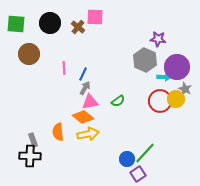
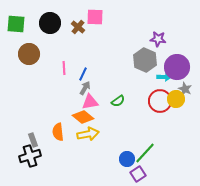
black cross: rotated 20 degrees counterclockwise
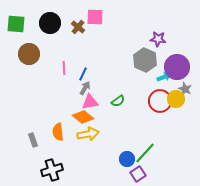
cyan arrow: rotated 24 degrees counterclockwise
black cross: moved 22 px right, 14 px down
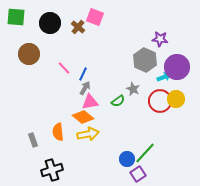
pink square: rotated 18 degrees clockwise
green square: moved 7 px up
purple star: moved 2 px right
pink line: rotated 40 degrees counterclockwise
gray star: moved 52 px left
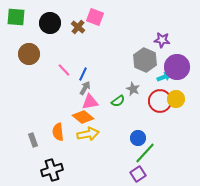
purple star: moved 2 px right, 1 px down
pink line: moved 2 px down
blue circle: moved 11 px right, 21 px up
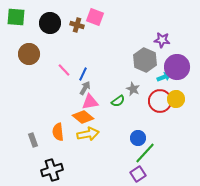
brown cross: moved 1 px left, 2 px up; rotated 24 degrees counterclockwise
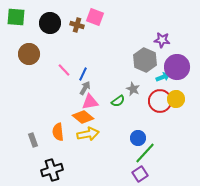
cyan arrow: moved 1 px left
purple square: moved 2 px right
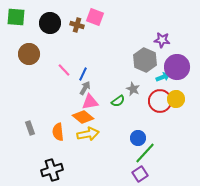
gray rectangle: moved 3 px left, 12 px up
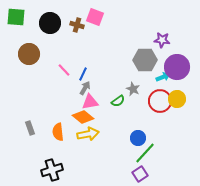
gray hexagon: rotated 25 degrees counterclockwise
yellow circle: moved 1 px right
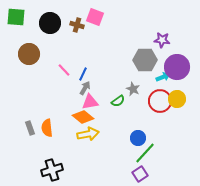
orange semicircle: moved 11 px left, 4 px up
